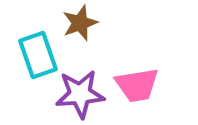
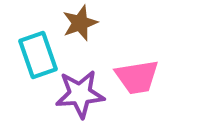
pink trapezoid: moved 8 px up
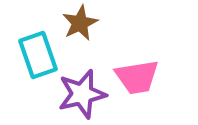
brown star: rotated 6 degrees counterclockwise
purple star: moved 2 px right; rotated 9 degrees counterclockwise
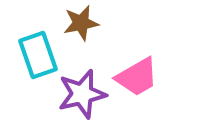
brown star: moved 1 px right; rotated 15 degrees clockwise
pink trapezoid: rotated 21 degrees counterclockwise
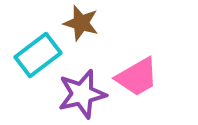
brown star: rotated 27 degrees clockwise
cyan rectangle: rotated 72 degrees clockwise
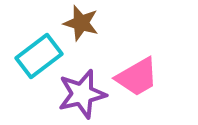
cyan rectangle: moved 1 px right, 1 px down
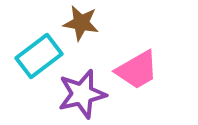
brown star: rotated 6 degrees counterclockwise
pink trapezoid: moved 7 px up
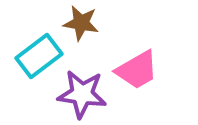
purple star: rotated 21 degrees clockwise
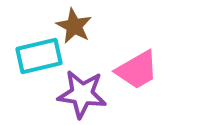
brown star: moved 7 px left, 3 px down; rotated 18 degrees clockwise
cyan rectangle: rotated 24 degrees clockwise
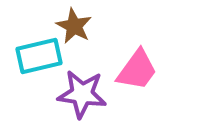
pink trapezoid: rotated 24 degrees counterclockwise
